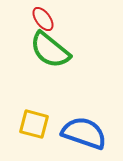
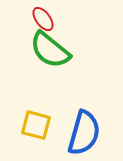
yellow square: moved 2 px right, 1 px down
blue semicircle: rotated 87 degrees clockwise
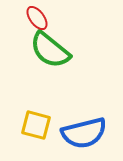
red ellipse: moved 6 px left, 1 px up
blue semicircle: rotated 60 degrees clockwise
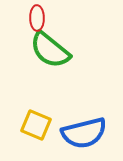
red ellipse: rotated 35 degrees clockwise
yellow square: rotated 8 degrees clockwise
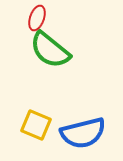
red ellipse: rotated 20 degrees clockwise
blue semicircle: moved 1 px left
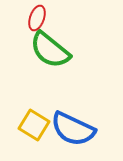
yellow square: moved 2 px left; rotated 8 degrees clockwise
blue semicircle: moved 10 px left, 4 px up; rotated 39 degrees clockwise
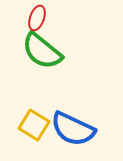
green semicircle: moved 8 px left, 1 px down
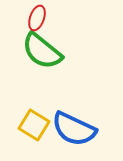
blue semicircle: moved 1 px right
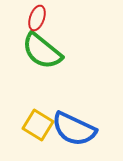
yellow square: moved 4 px right
